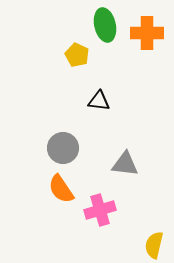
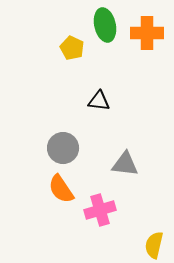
yellow pentagon: moved 5 px left, 7 px up
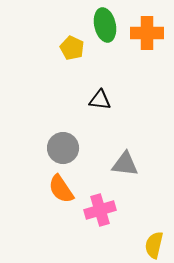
black triangle: moved 1 px right, 1 px up
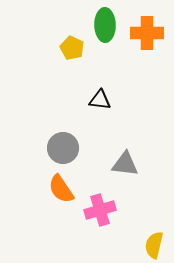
green ellipse: rotated 12 degrees clockwise
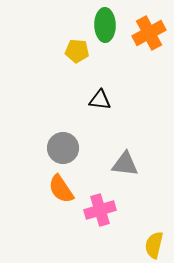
orange cross: moved 2 px right; rotated 28 degrees counterclockwise
yellow pentagon: moved 5 px right, 3 px down; rotated 20 degrees counterclockwise
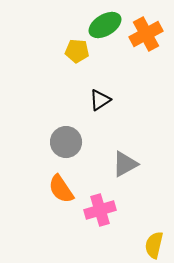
green ellipse: rotated 60 degrees clockwise
orange cross: moved 3 px left, 1 px down
black triangle: rotated 40 degrees counterclockwise
gray circle: moved 3 px right, 6 px up
gray triangle: rotated 36 degrees counterclockwise
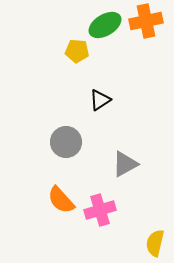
orange cross: moved 13 px up; rotated 16 degrees clockwise
orange semicircle: moved 11 px down; rotated 8 degrees counterclockwise
yellow semicircle: moved 1 px right, 2 px up
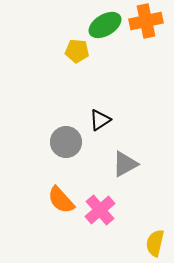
black triangle: moved 20 px down
pink cross: rotated 24 degrees counterclockwise
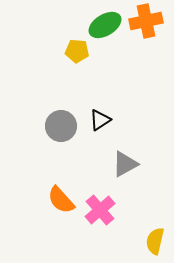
gray circle: moved 5 px left, 16 px up
yellow semicircle: moved 2 px up
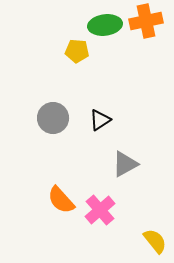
green ellipse: rotated 24 degrees clockwise
gray circle: moved 8 px left, 8 px up
yellow semicircle: rotated 128 degrees clockwise
